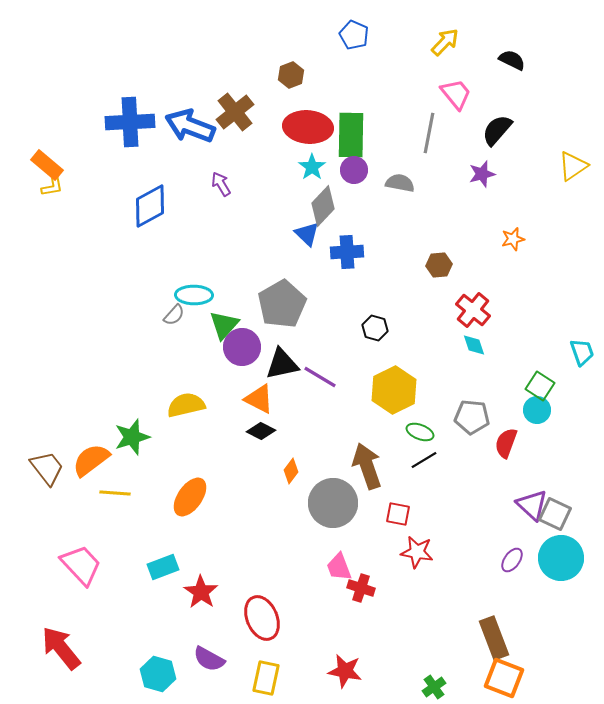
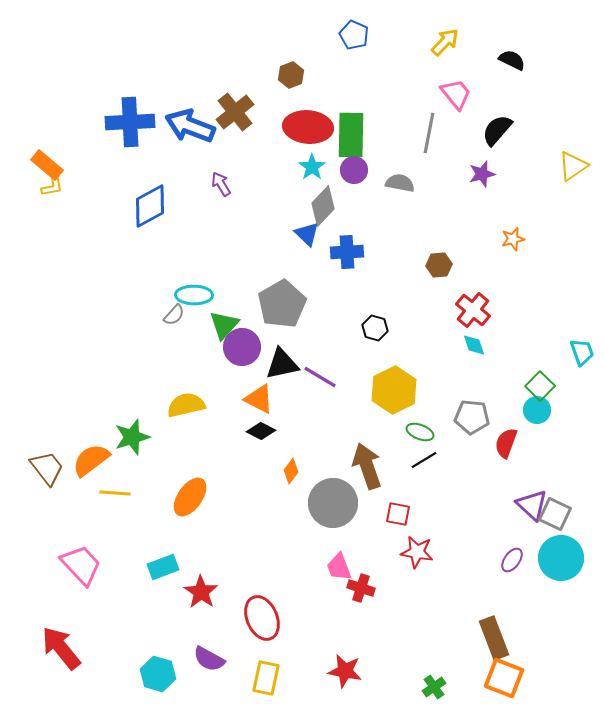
green square at (540, 386): rotated 12 degrees clockwise
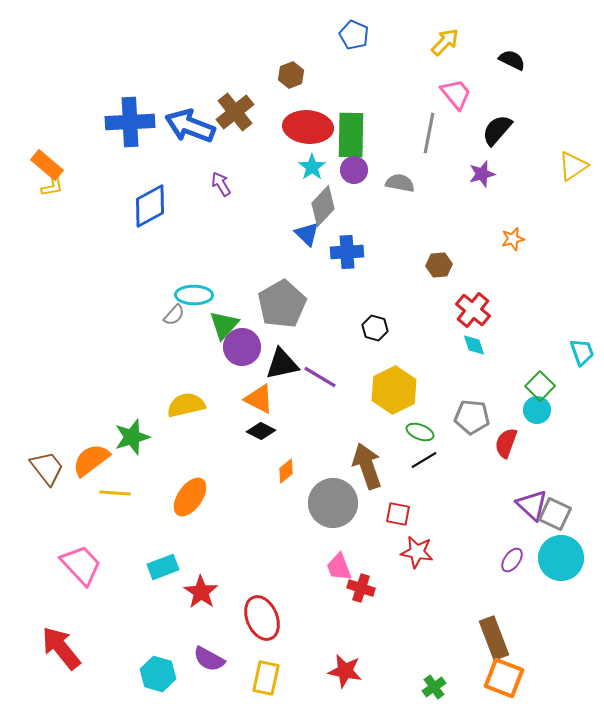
orange diamond at (291, 471): moved 5 px left; rotated 15 degrees clockwise
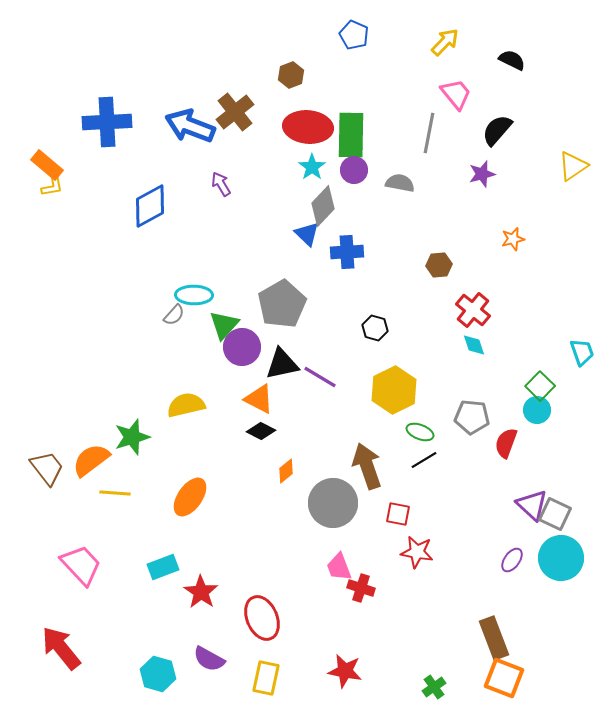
blue cross at (130, 122): moved 23 px left
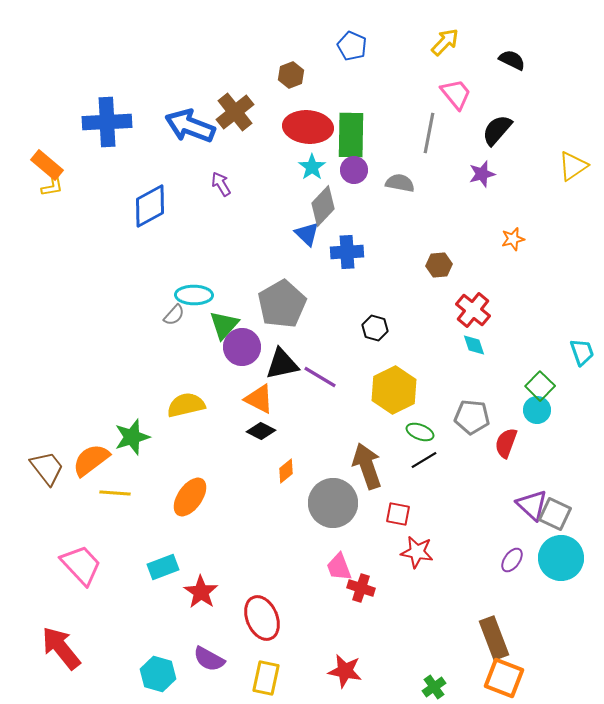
blue pentagon at (354, 35): moved 2 px left, 11 px down
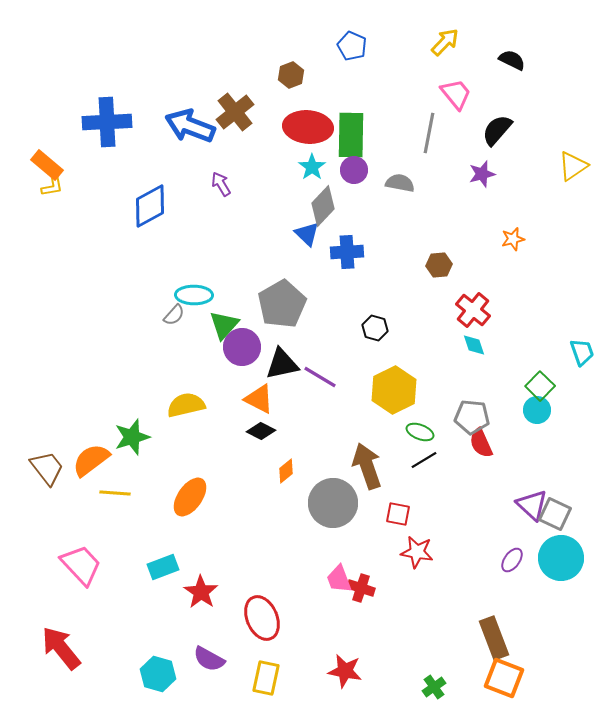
red semicircle at (506, 443): moved 25 px left; rotated 44 degrees counterclockwise
pink trapezoid at (339, 567): moved 12 px down
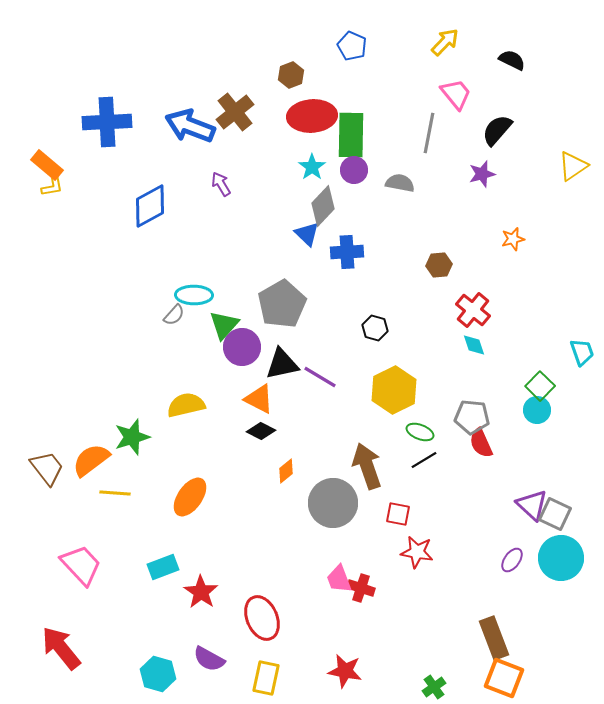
red ellipse at (308, 127): moved 4 px right, 11 px up; rotated 9 degrees counterclockwise
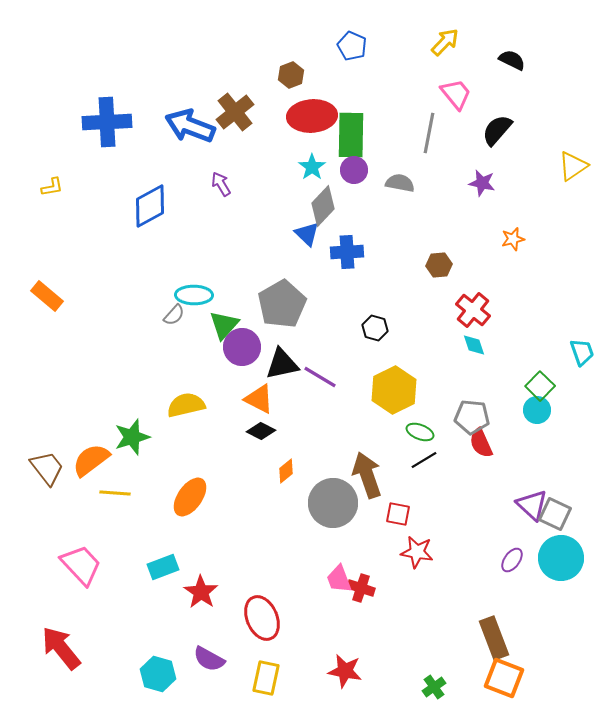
orange rectangle at (47, 165): moved 131 px down
purple star at (482, 174): moved 9 px down; rotated 28 degrees clockwise
brown arrow at (367, 466): moved 9 px down
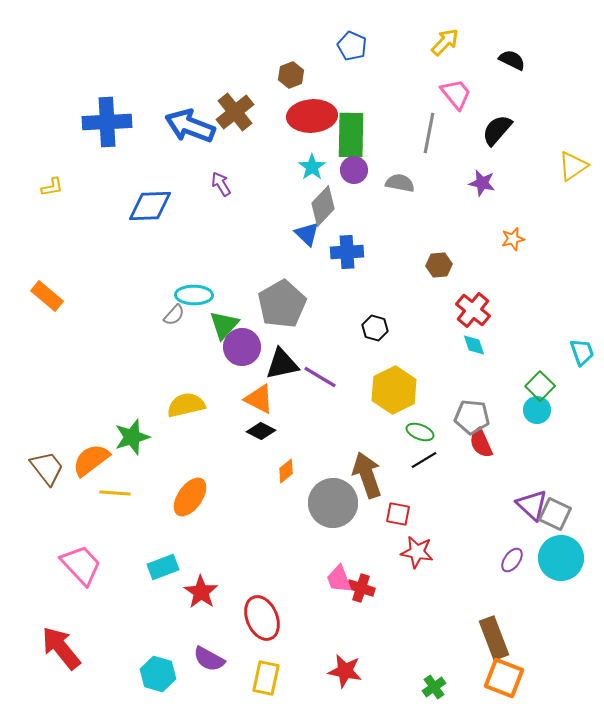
blue diamond at (150, 206): rotated 27 degrees clockwise
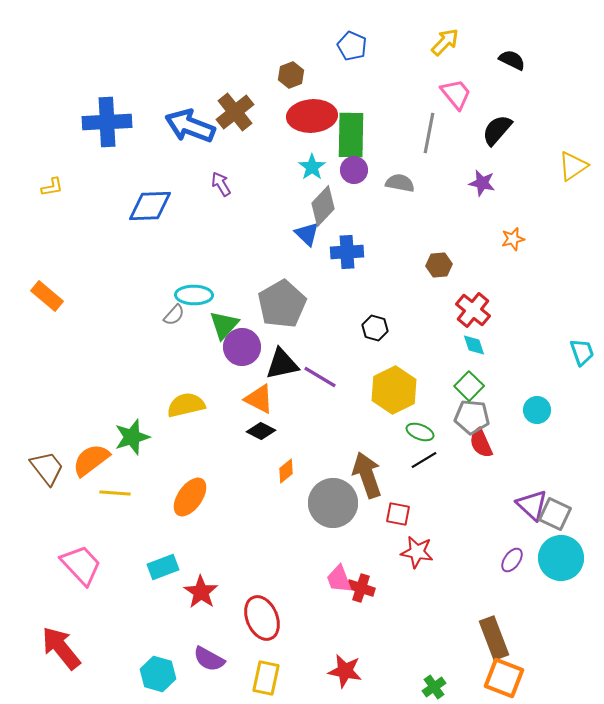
green square at (540, 386): moved 71 px left
